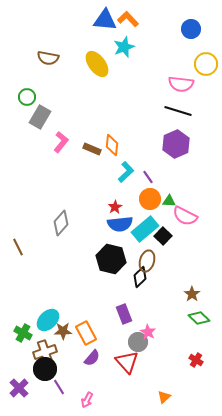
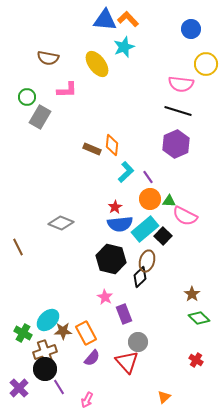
pink L-shape at (61, 142): moved 6 px right, 52 px up; rotated 50 degrees clockwise
gray diamond at (61, 223): rotated 70 degrees clockwise
pink star at (148, 332): moved 43 px left, 35 px up
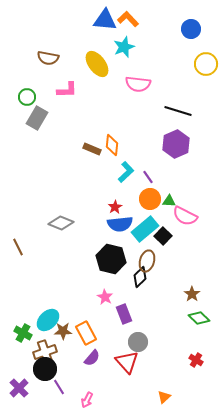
pink semicircle at (181, 84): moved 43 px left
gray rectangle at (40, 117): moved 3 px left, 1 px down
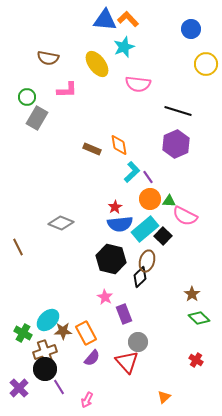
orange diamond at (112, 145): moved 7 px right; rotated 15 degrees counterclockwise
cyan L-shape at (126, 172): moved 6 px right
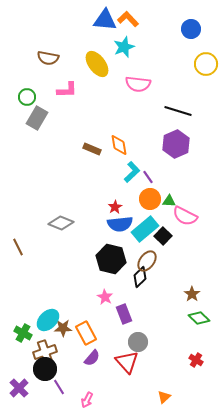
brown ellipse at (147, 261): rotated 20 degrees clockwise
brown star at (63, 331): moved 3 px up
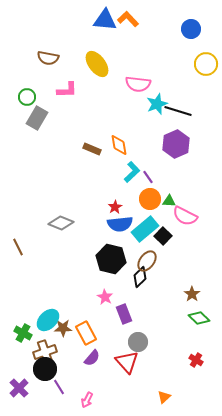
cyan star at (124, 47): moved 33 px right, 57 px down
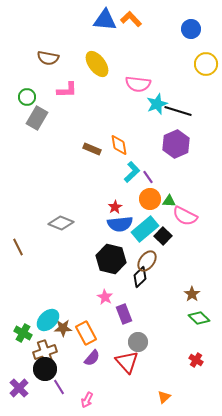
orange L-shape at (128, 19): moved 3 px right
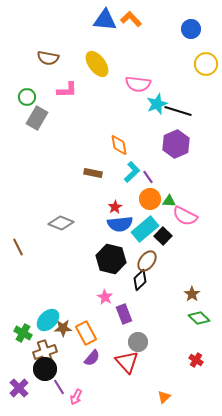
brown rectangle at (92, 149): moved 1 px right, 24 px down; rotated 12 degrees counterclockwise
black diamond at (140, 277): moved 3 px down
pink arrow at (87, 400): moved 11 px left, 3 px up
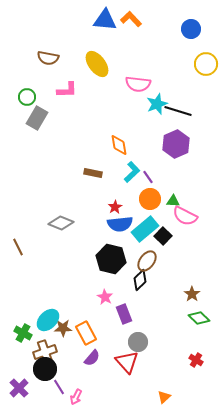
green triangle at (169, 201): moved 4 px right
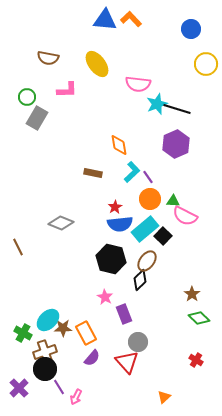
black line at (178, 111): moved 1 px left, 2 px up
